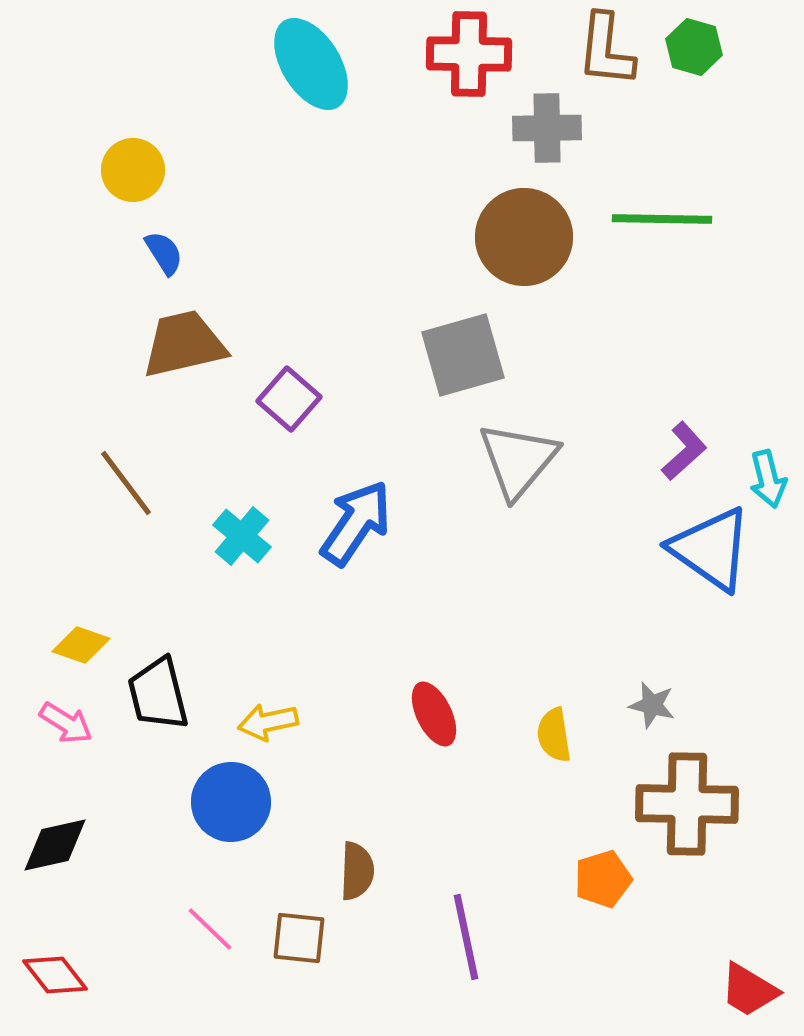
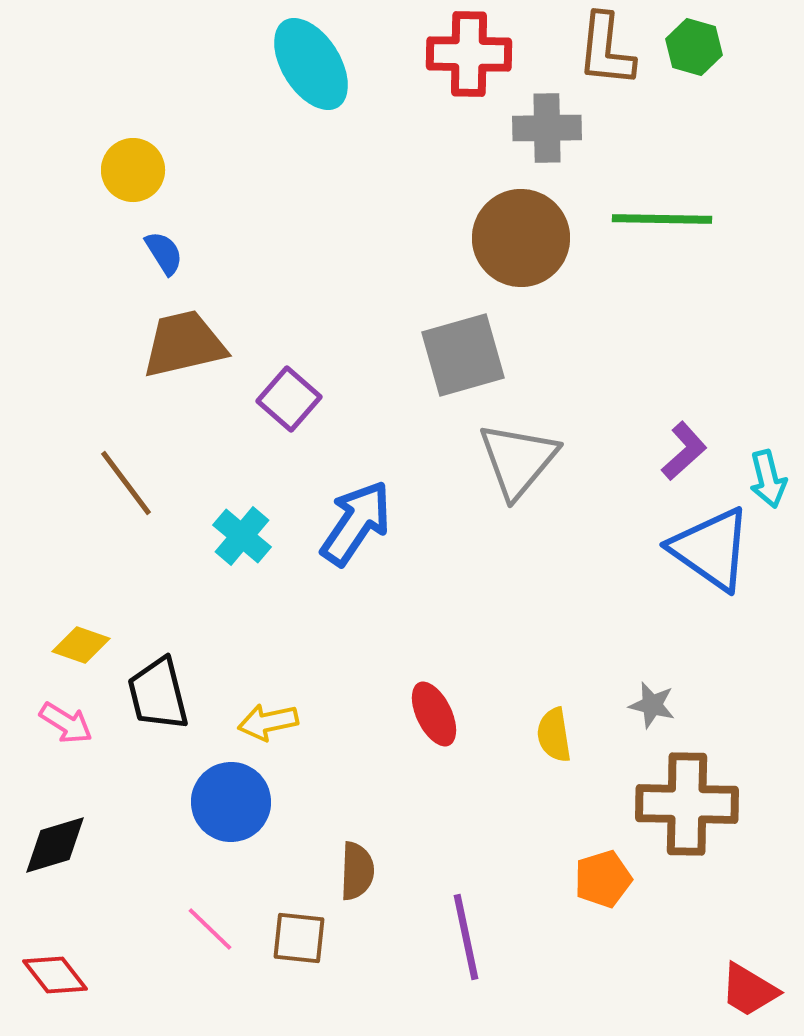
brown circle: moved 3 px left, 1 px down
black diamond: rotated 4 degrees counterclockwise
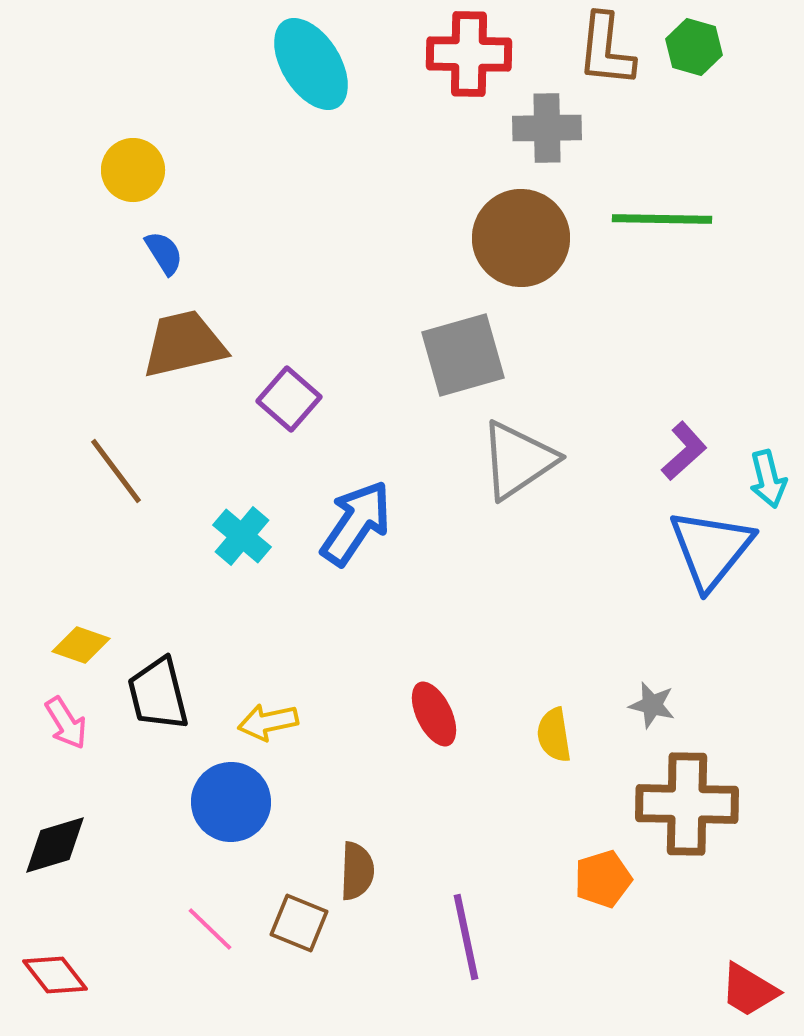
gray triangle: rotated 16 degrees clockwise
brown line: moved 10 px left, 12 px up
blue triangle: rotated 34 degrees clockwise
pink arrow: rotated 26 degrees clockwise
brown square: moved 15 px up; rotated 16 degrees clockwise
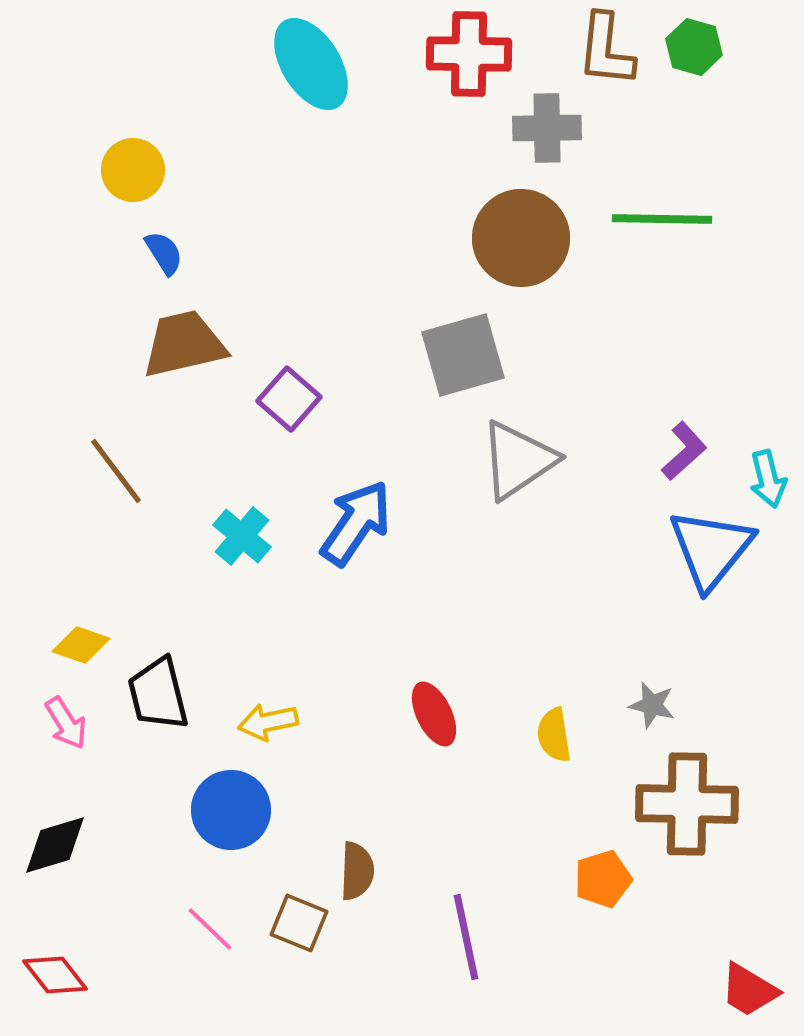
blue circle: moved 8 px down
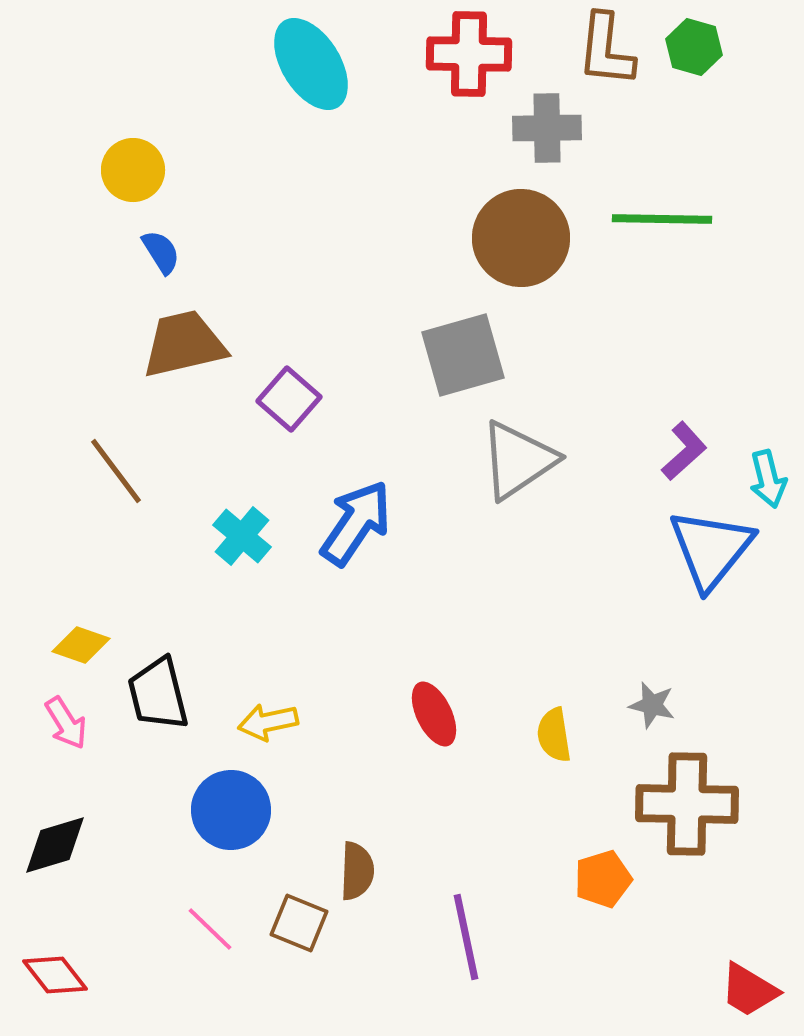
blue semicircle: moved 3 px left, 1 px up
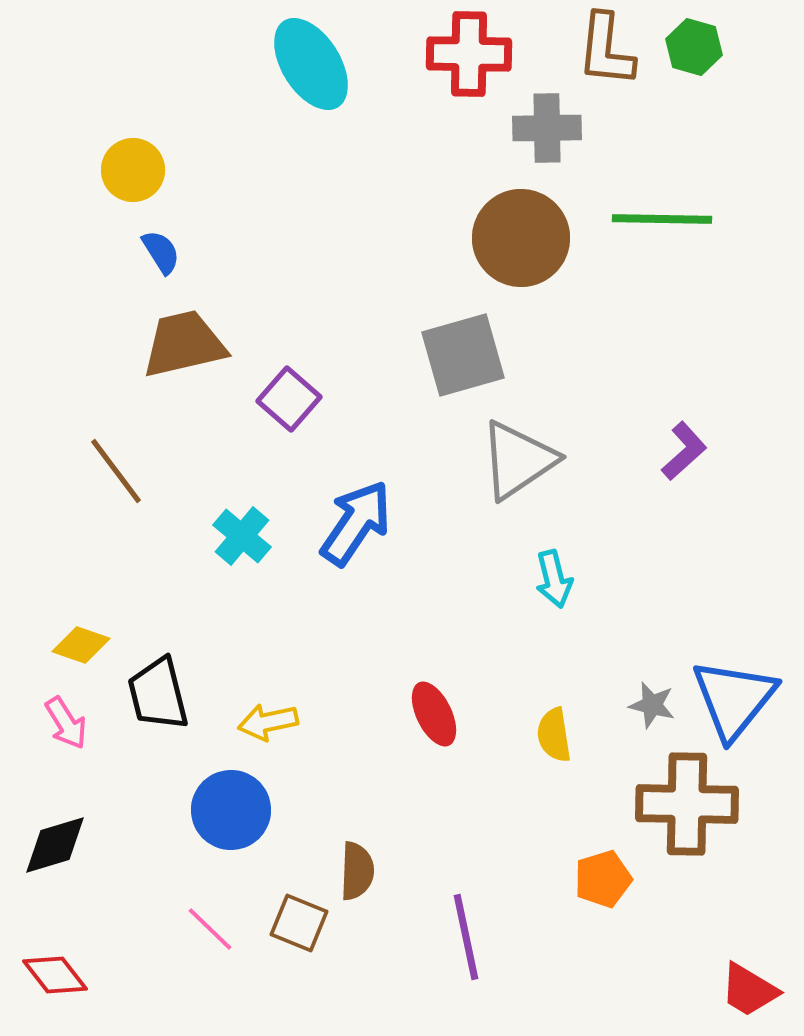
cyan arrow: moved 214 px left, 100 px down
blue triangle: moved 23 px right, 150 px down
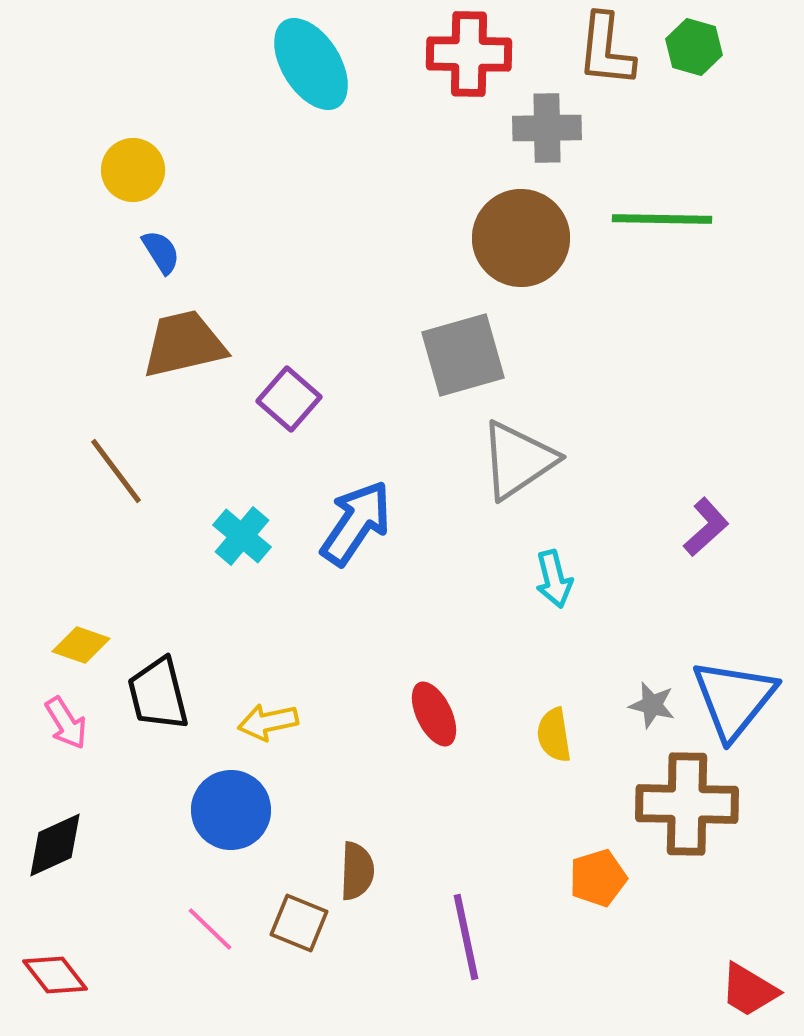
purple L-shape: moved 22 px right, 76 px down
black diamond: rotated 8 degrees counterclockwise
orange pentagon: moved 5 px left, 1 px up
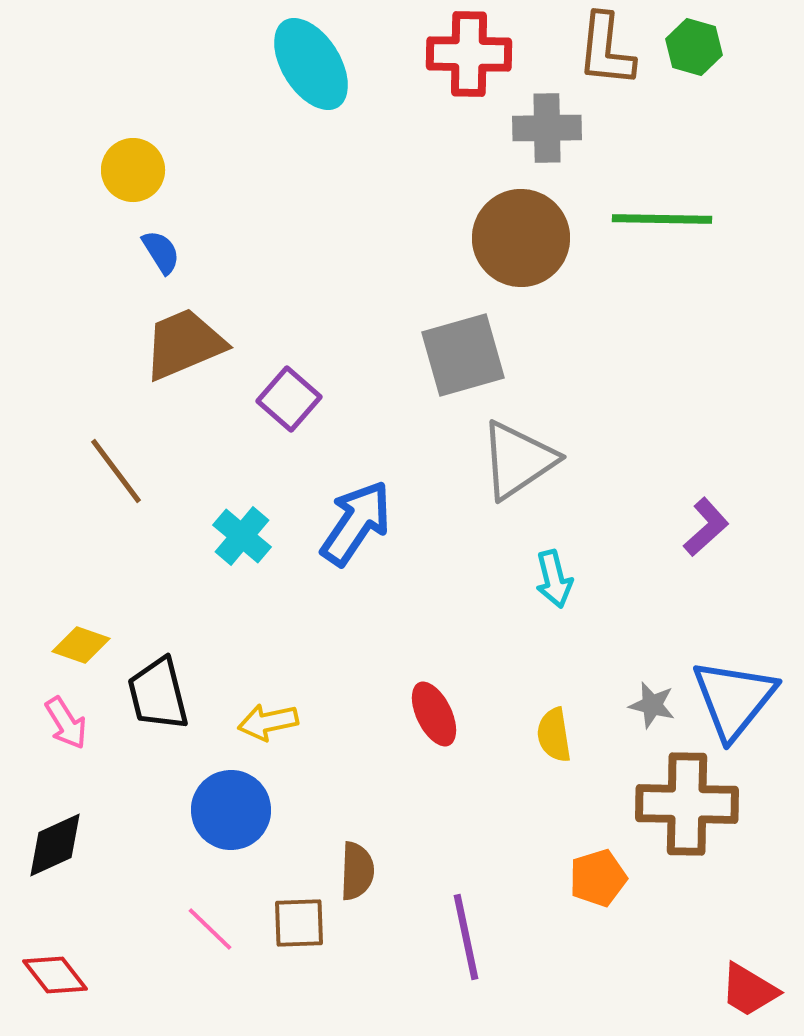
brown trapezoid: rotated 10 degrees counterclockwise
brown square: rotated 24 degrees counterclockwise
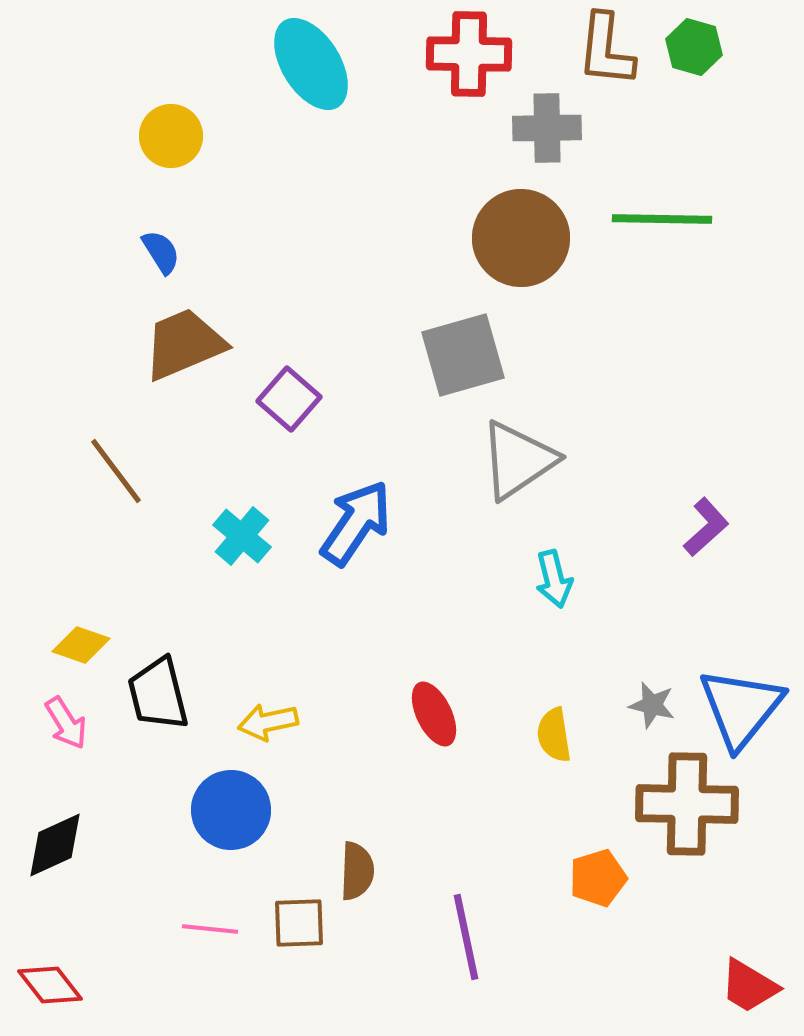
yellow circle: moved 38 px right, 34 px up
blue triangle: moved 7 px right, 9 px down
pink line: rotated 38 degrees counterclockwise
red diamond: moved 5 px left, 10 px down
red trapezoid: moved 4 px up
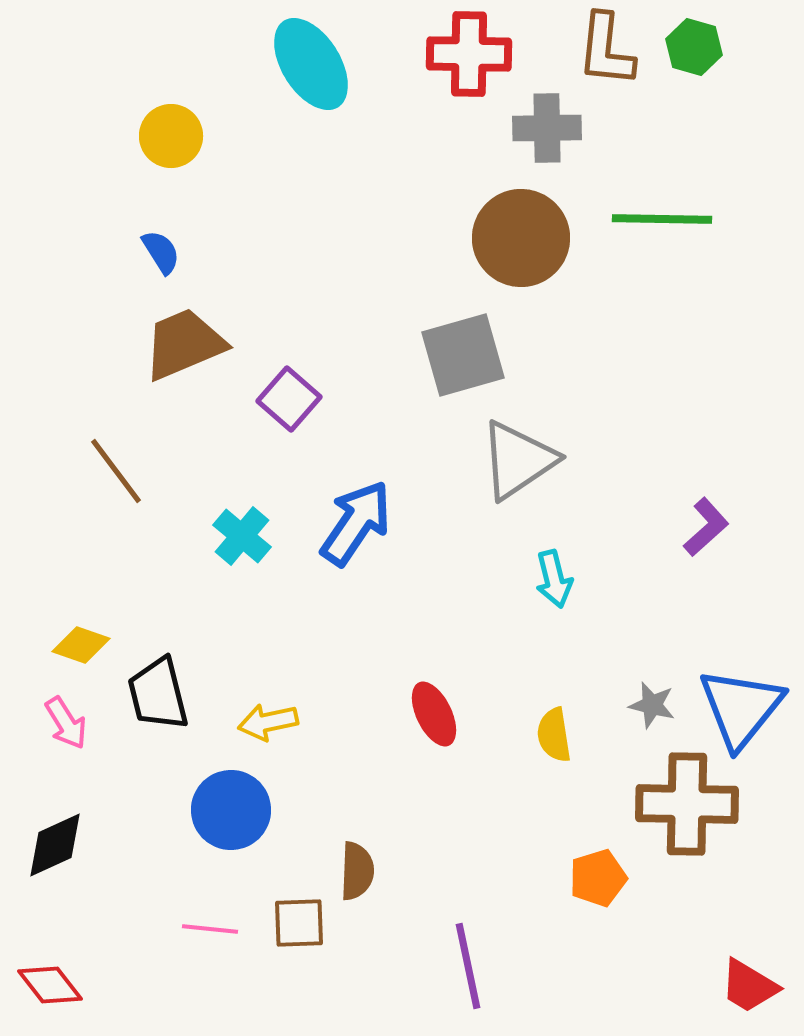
purple line: moved 2 px right, 29 px down
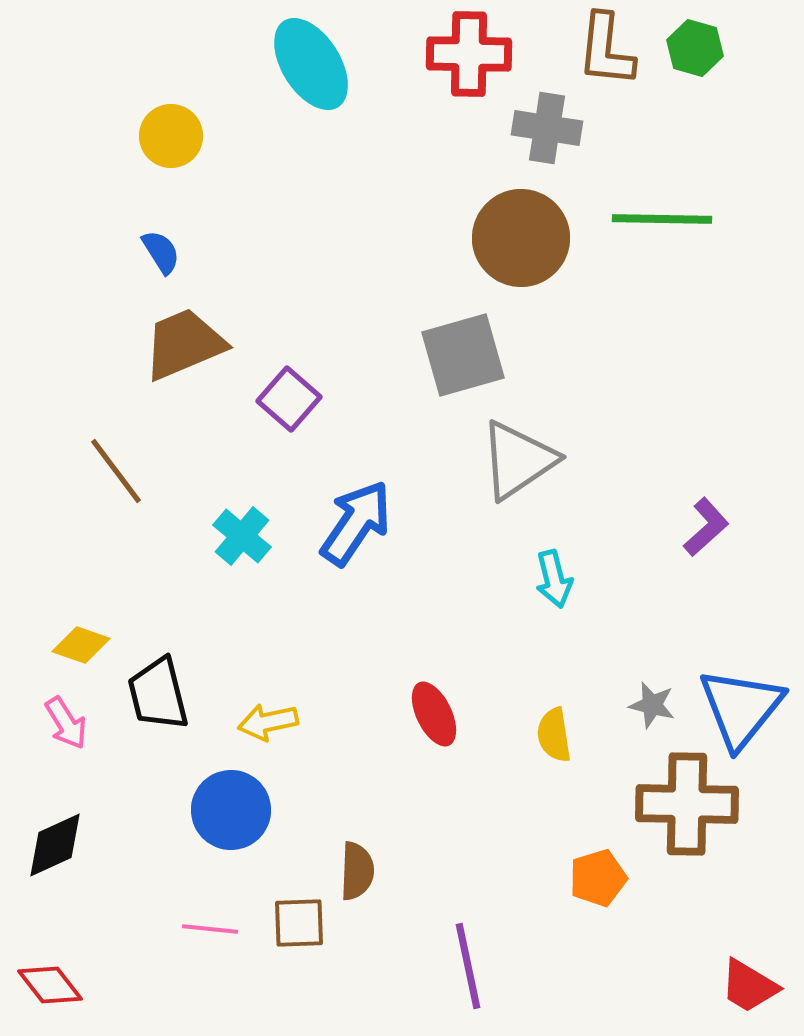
green hexagon: moved 1 px right, 1 px down
gray cross: rotated 10 degrees clockwise
